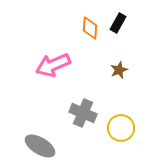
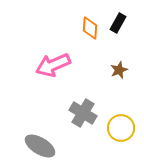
gray cross: rotated 8 degrees clockwise
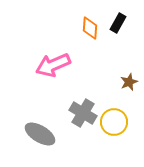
brown star: moved 10 px right, 12 px down
yellow circle: moved 7 px left, 6 px up
gray ellipse: moved 12 px up
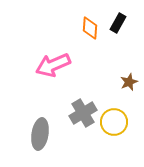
gray cross: rotated 28 degrees clockwise
gray ellipse: rotated 68 degrees clockwise
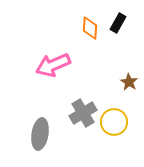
brown star: rotated 18 degrees counterclockwise
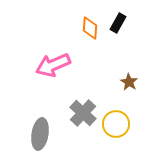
gray cross: rotated 16 degrees counterclockwise
yellow circle: moved 2 px right, 2 px down
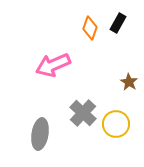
orange diamond: rotated 15 degrees clockwise
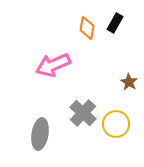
black rectangle: moved 3 px left
orange diamond: moved 3 px left; rotated 10 degrees counterclockwise
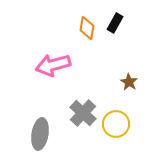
pink arrow: rotated 8 degrees clockwise
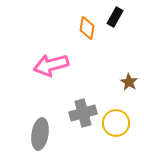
black rectangle: moved 6 px up
pink arrow: moved 2 px left
gray cross: rotated 32 degrees clockwise
yellow circle: moved 1 px up
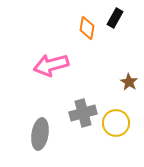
black rectangle: moved 1 px down
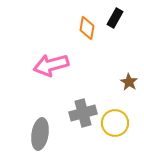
yellow circle: moved 1 px left
